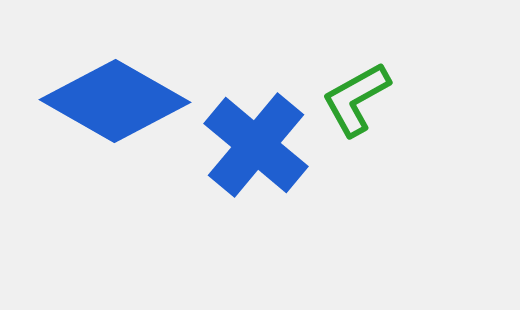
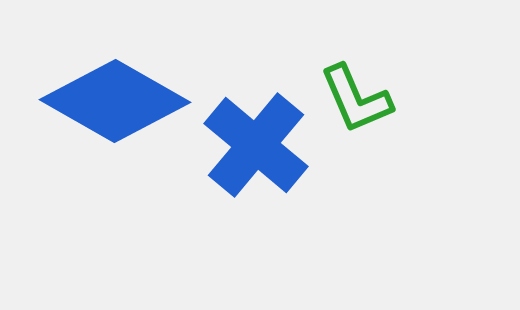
green L-shape: rotated 84 degrees counterclockwise
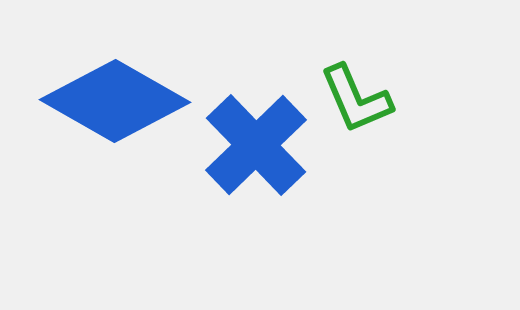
blue cross: rotated 6 degrees clockwise
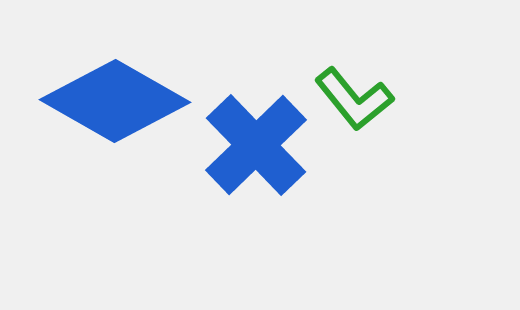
green L-shape: moved 2 px left; rotated 16 degrees counterclockwise
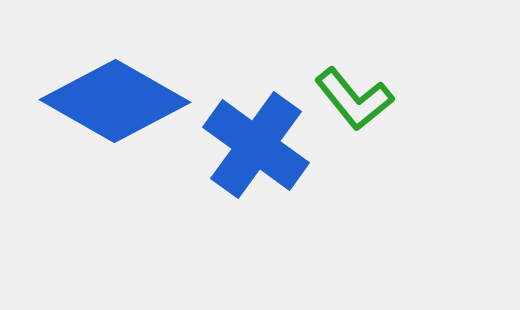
blue cross: rotated 10 degrees counterclockwise
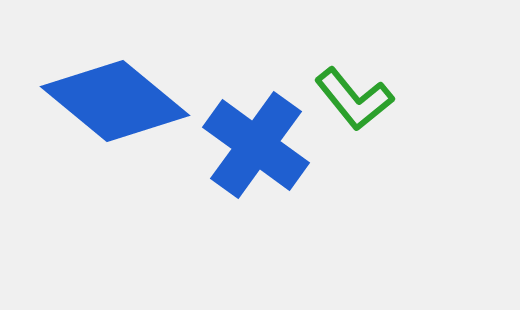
blue diamond: rotated 10 degrees clockwise
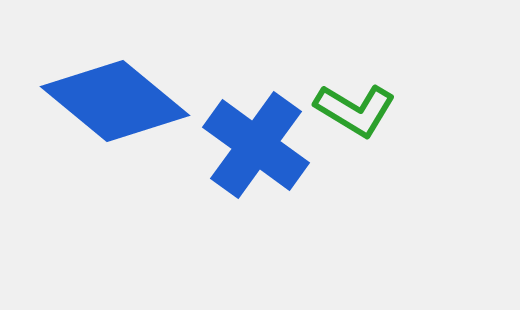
green L-shape: moved 1 px right, 11 px down; rotated 20 degrees counterclockwise
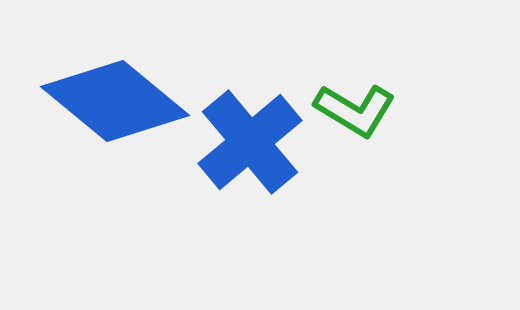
blue cross: moved 6 px left, 3 px up; rotated 14 degrees clockwise
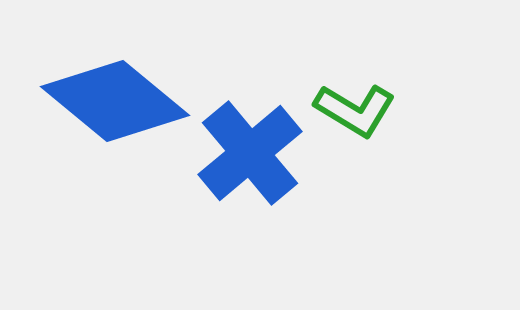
blue cross: moved 11 px down
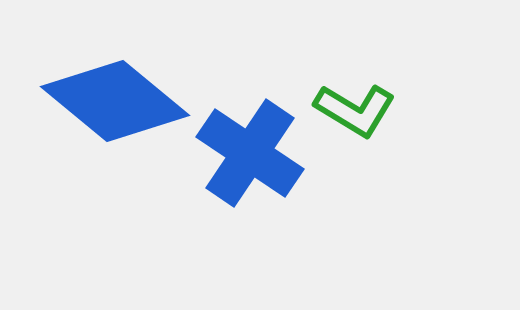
blue cross: rotated 16 degrees counterclockwise
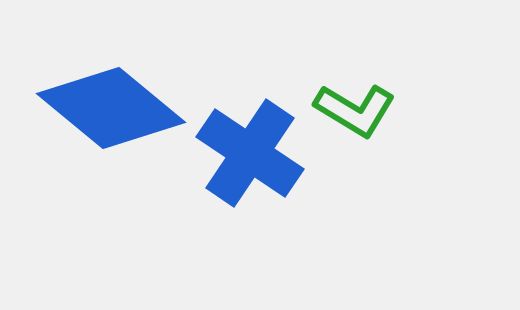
blue diamond: moved 4 px left, 7 px down
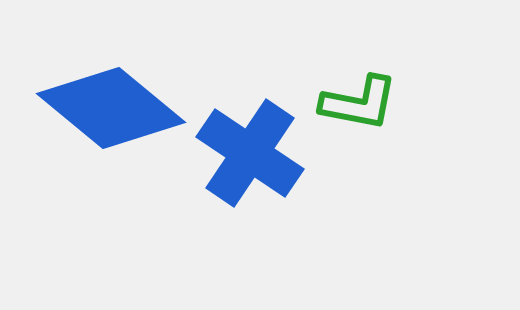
green L-shape: moved 4 px right, 7 px up; rotated 20 degrees counterclockwise
